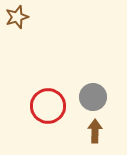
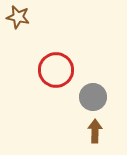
brown star: moved 1 px right; rotated 30 degrees clockwise
red circle: moved 8 px right, 36 px up
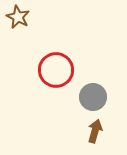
brown star: rotated 15 degrees clockwise
brown arrow: rotated 15 degrees clockwise
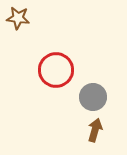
brown star: moved 1 px down; rotated 20 degrees counterclockwise
brown arrow: moved 1 px up
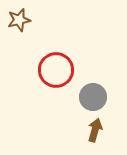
brown star: moved 1 px right, 2 px down; rotated 20 degrees counterclockwise
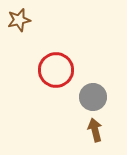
brown arrow: rotated 30 degrees counterclockwise
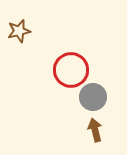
brown star: moved 11 px down
red circle: moved 15 px right
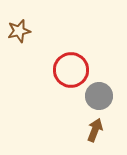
gray circle: moved 6 px right, 1 px up
brown arrow: rotated 35 degrees clockwise
